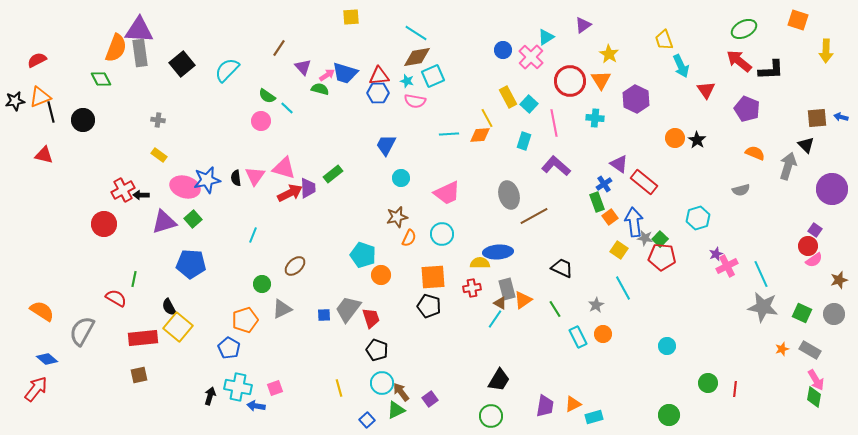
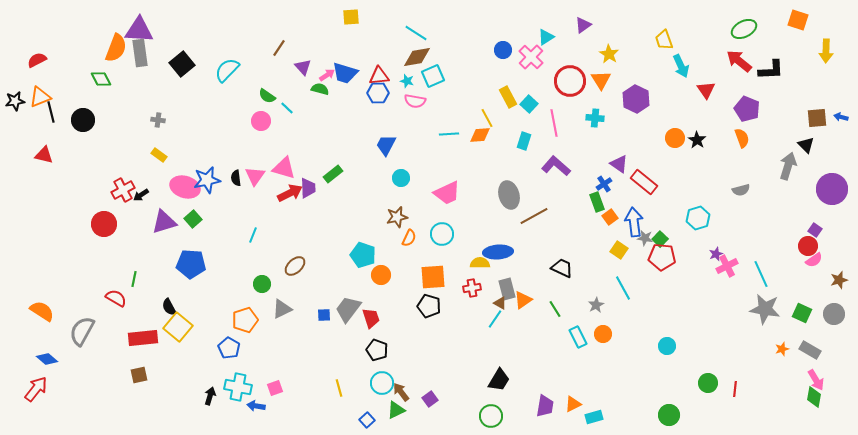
orange semicircle at (755, 153): moved 13 px left, 15 px up; rotated 48 degrees clockwise
black arrow at (141, 195): rotated 35 degrees counterclockwise
gray star at (763, 307): moved 2 px right, 2 px down
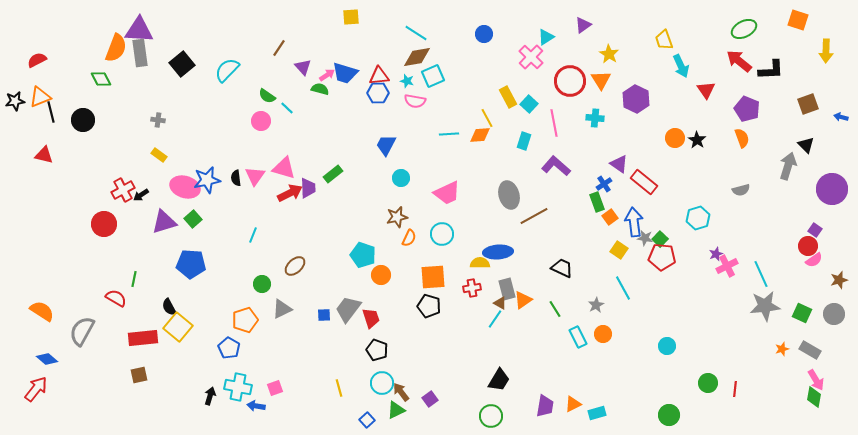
blue circle at (503, 50): moved 19 px left, 16 px up
brown square at (817, 118): moved 9 px left, 14 px up; rotated 15 degrees counterclockwise
gray star at (765, 309): moved 3 px up; rotated 16 degrees counterclockwise
cyan rectangle at (594, 417): moved 3 px right, 4 px up
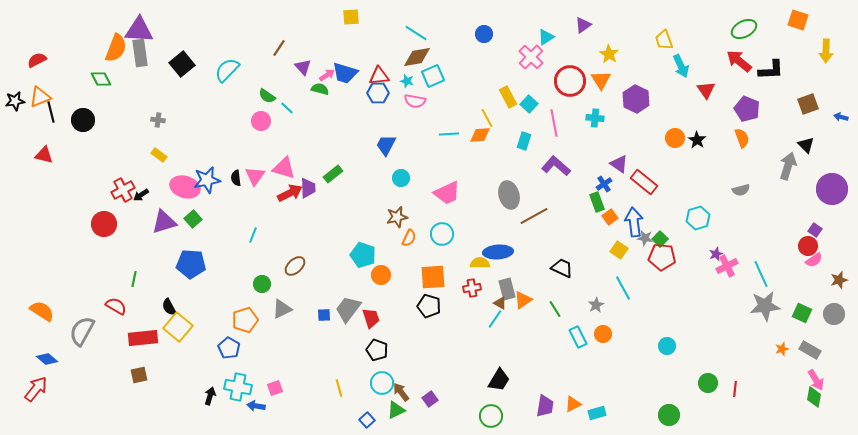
red semicircle at (116, 298): moved 8 px down
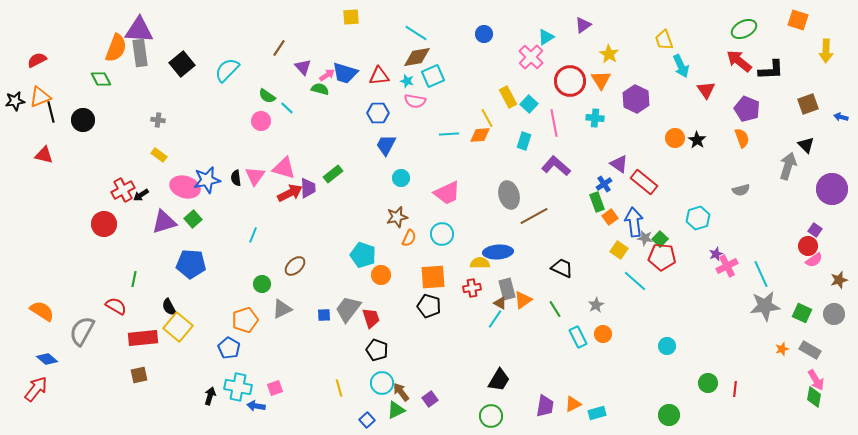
blue hexagon at (378, 93): moved 20 px down
cyan line at (623, 288): moved 12 px right, 7 px up; rotated 20 degrees counterclockwise
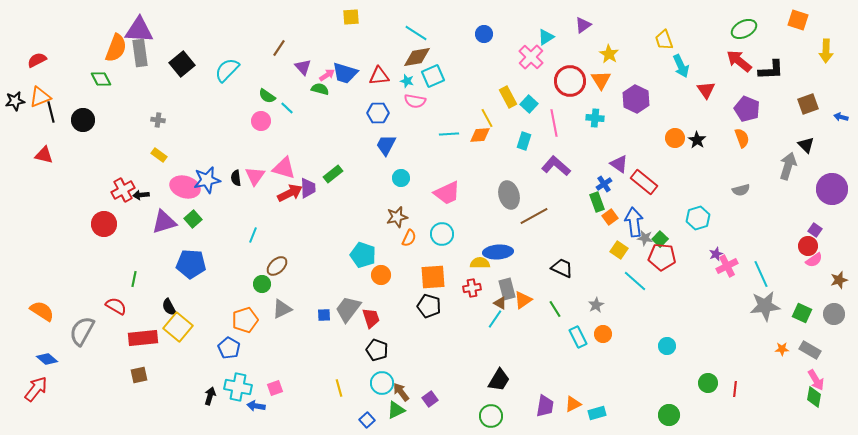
black arrow at (141, 195): rotated 28 degrees clockwise
brown ellipse at (295, 266): moved 18 px left
orange star at (782, 349): rotated 16 degrees clockwise
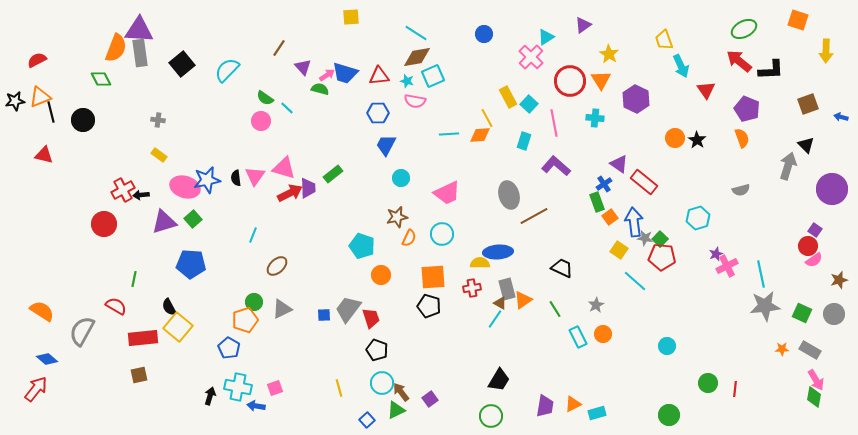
green semicircle at (267, 96): moved 2 px left, 2 px down
cyan pentagon at (363, 255): moved 1 px left, 9 px up
cyan line at (761, 274): rotated 12 degrees clockwise
green circle at (262, 284): moved 8 px left, 18 px down
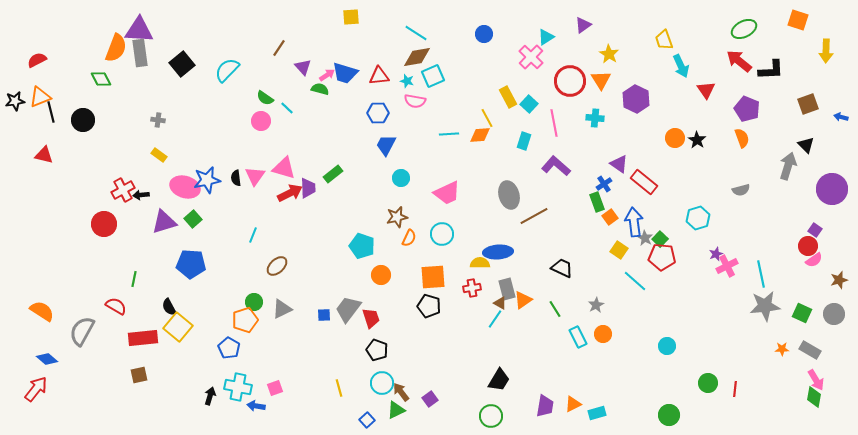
gray star at (645, 238): rotated 21 degrees clockwise
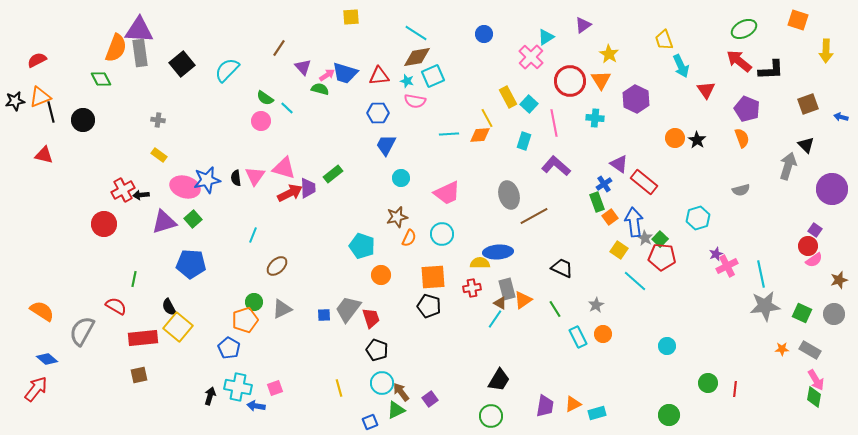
blue square at (367, 420): moved 3 px right, 2 px down; rotated 21 degrees clockwise
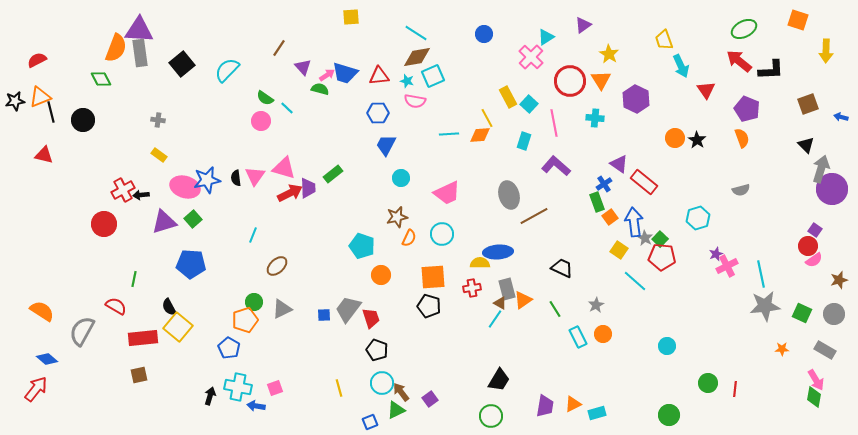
gray arrow at (788, 166): moved 33 px right, 3 px down
gray rectangle at (810, 350): moved 15 px right
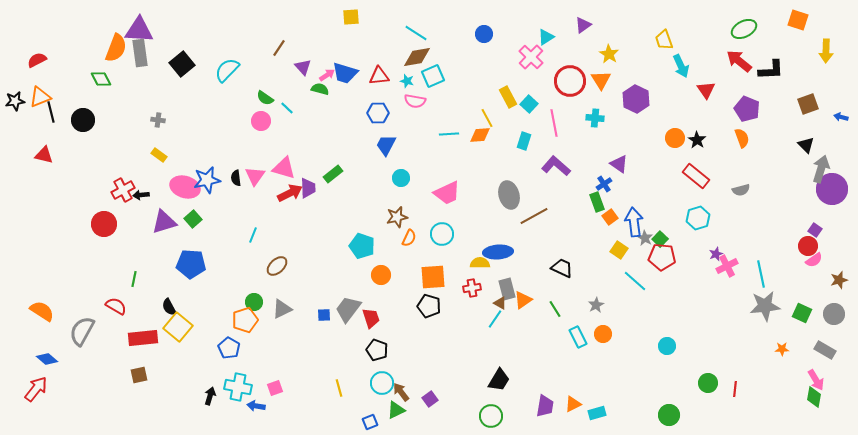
red rectangle at (644, 182): moved 52 px right, 6 px up
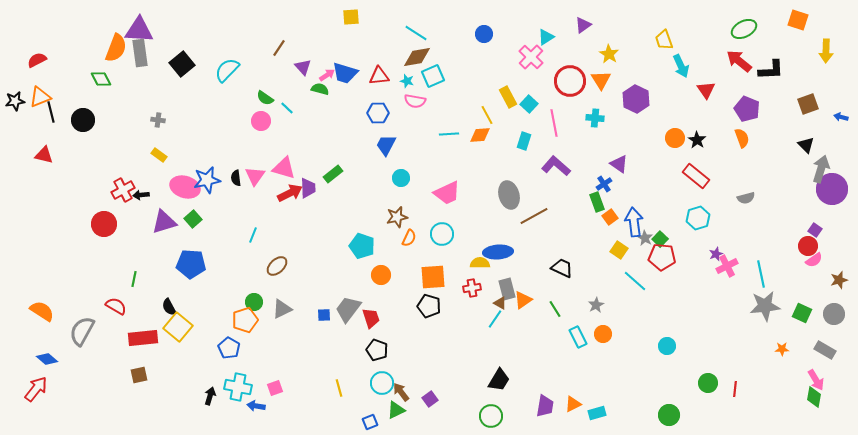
yellow line at (487, 118): moved 3 px up
gray semicircle at (741, 190): moved 5 px right, 8 px down
